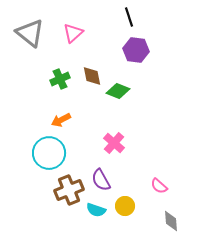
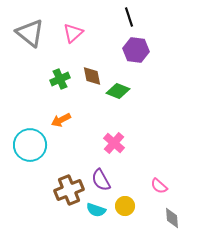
cyan circle: moved 19 px left, 8 px up
gray diamond: moved 1 px right, 3 px up
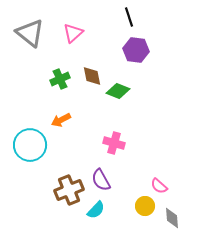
pink cross: rotated 25 degrees counterclockwise
yellow circle: moved 20 px right
cyan semicircle: rotated 66 degrees counterclockwise
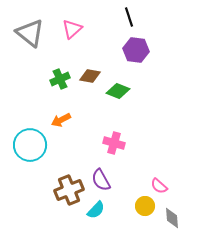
pink triangle: moved 1 px left, 4 px up
brown diamond: moved 2 px left; rotated 70 degrees counterclockwise
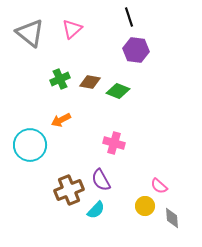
brown diamond: moved 6 px down
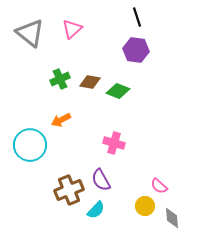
black line: moved 8 px right
